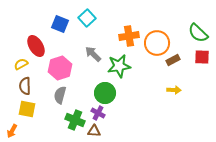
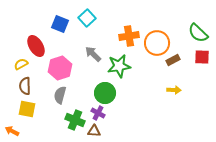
orange arrow: rotated 88 degrees clockwise
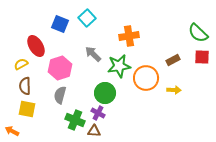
orange circle: moved 11 px left, 35 px down
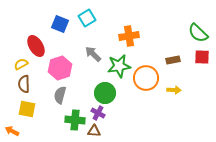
cyan square: rotated 12 degrees clockwise
brown rectangle: rotated 16 degrees clockwise
brown semicircle: moved 1 px left, 2 px up
green cross: rotated 18 degrees counterclockwise
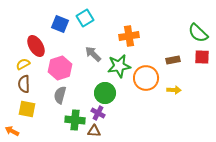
cyan square: moved 2 px left
yellow semicircle: moved 2 px right
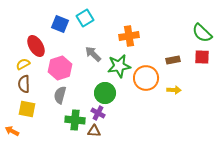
green semicircle: moved 4 px right
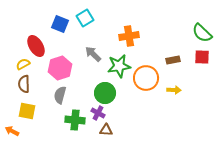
yellow square: moved 2 px down
brown triangle: moved 12 px right, 1 px up
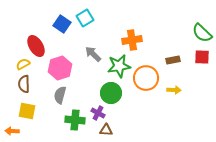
blue square: moved 2 px right; rotated 12 degrees clockwise
orange cross: moved 3 px right, 4 px down
green circle: moved 6 px right
orange arrow: rotated 24 degrees counterclockwise
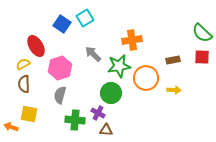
yellow square: moved 2 px right, 3 px down
orange arrow: moved 1 px left, 4 px up; rotated 16 degrees clockwise
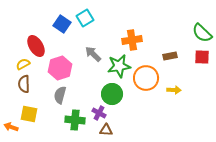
brown rectangle: moved 3 px left, 4 px up
green circle: moved 1 px right, 1 px down
purple cross: moved 1 px right
